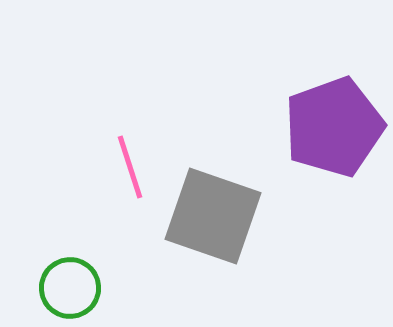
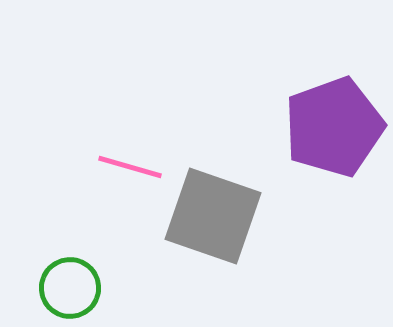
pink line: rotated 56 degrees counterclockwise
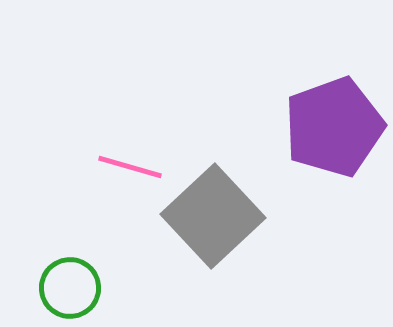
gray square: rotated 28 degrees clockwise
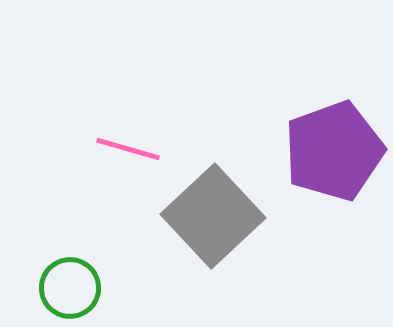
purple pentagon: moved 24 px down
pink line: moved 2 px left, 18 px up
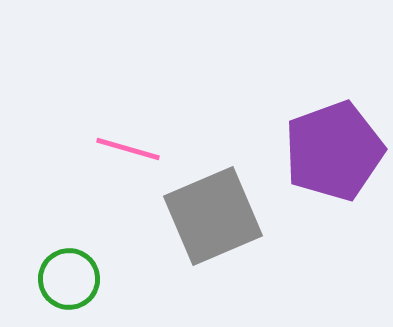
gray square: rotated 20 degrees clockwise
green circle: moved 1 px left, 9 px up
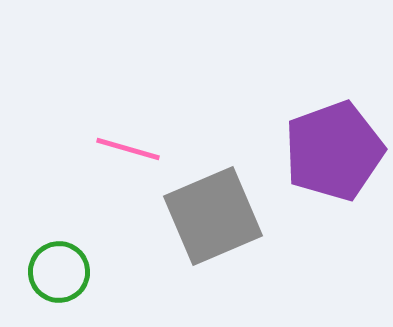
green circle: moved 10 px left, 7 px up
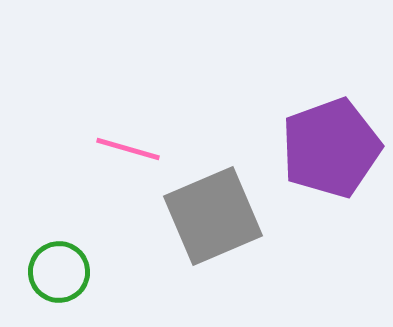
purple pentagon: moved 3 px left, 3 px up
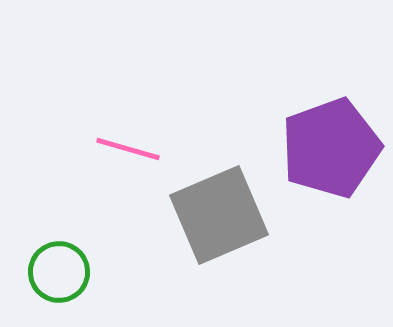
gray square: moved 6 px right, 1 px up
